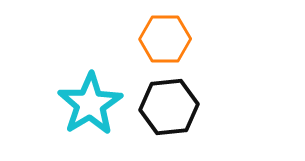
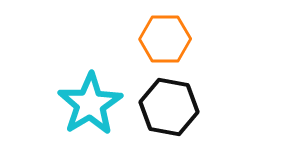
black hexagon: rotated 16 degrees clockwise
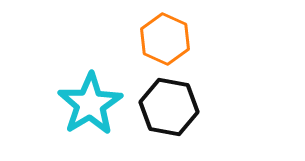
orange hexagon: rotated 24 degrees clockwise
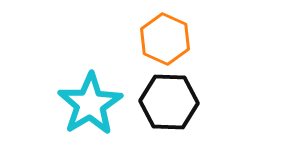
black hexagon: moved 5 px up; rotated 8 degrees counterclockwise
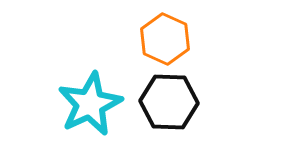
cyan star: rotated 6 degrees clockwise
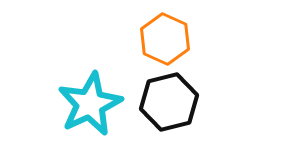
black hexagon: rotated 16 degrees counterclockwise
